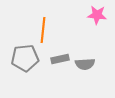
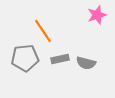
pink star: rotated 24 degrees counterclockwise
orange line: moved 1 px down; rotated 40 degrees counterclockwise
gray semicircle: moved 1 px right, 1 px up; rotated 18 degrees clockwise
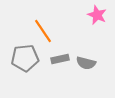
pink star: rotated 30 degrees counterclockwise
